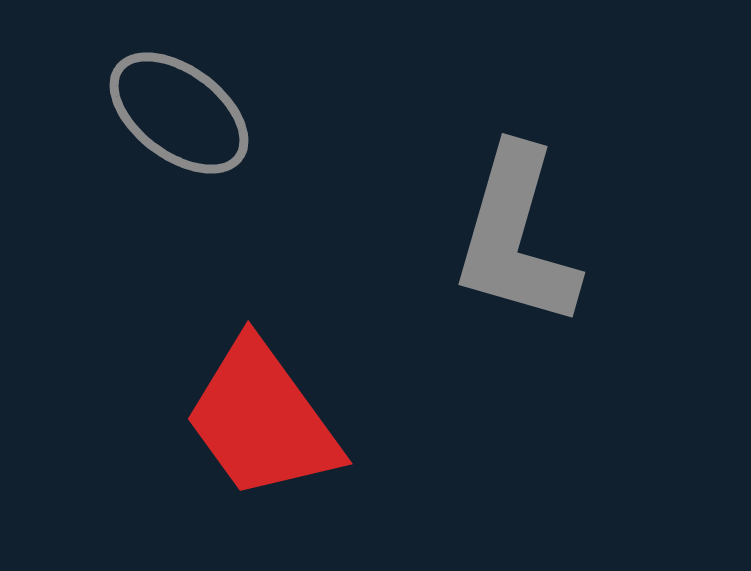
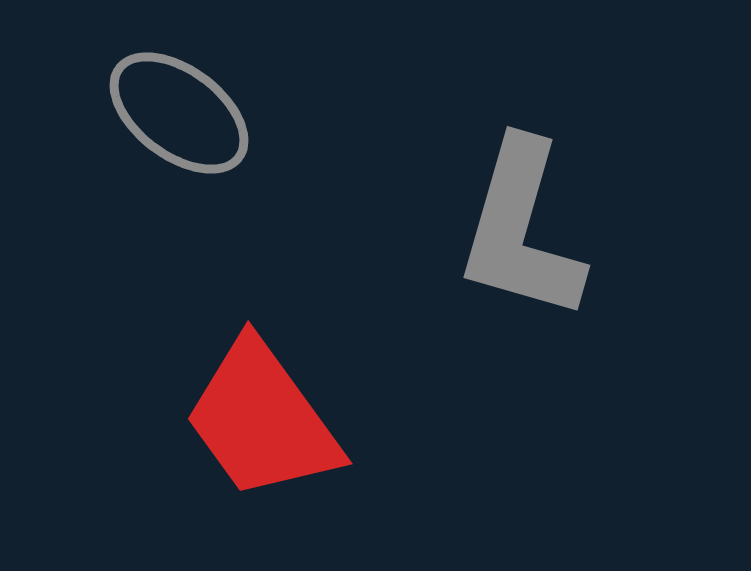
gray L-shape: moved 5 px right, 7 px up
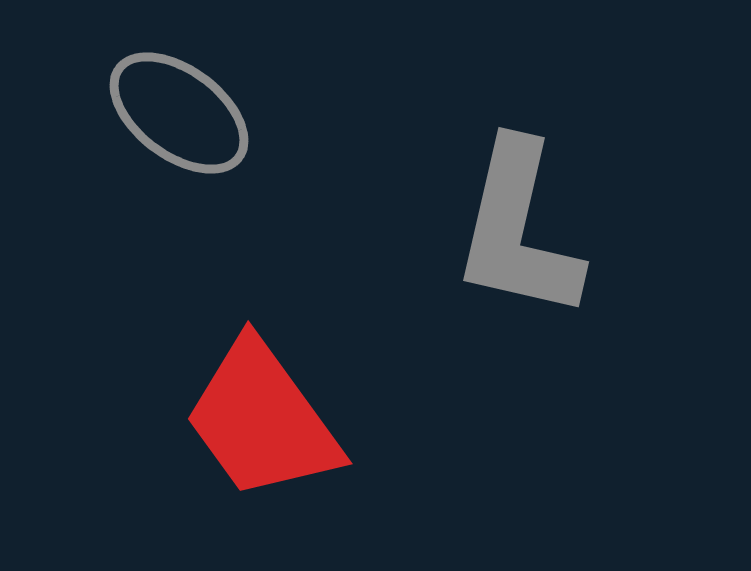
gray L-shape: moved 3 px left; rotated 3 degrees counterclockwise
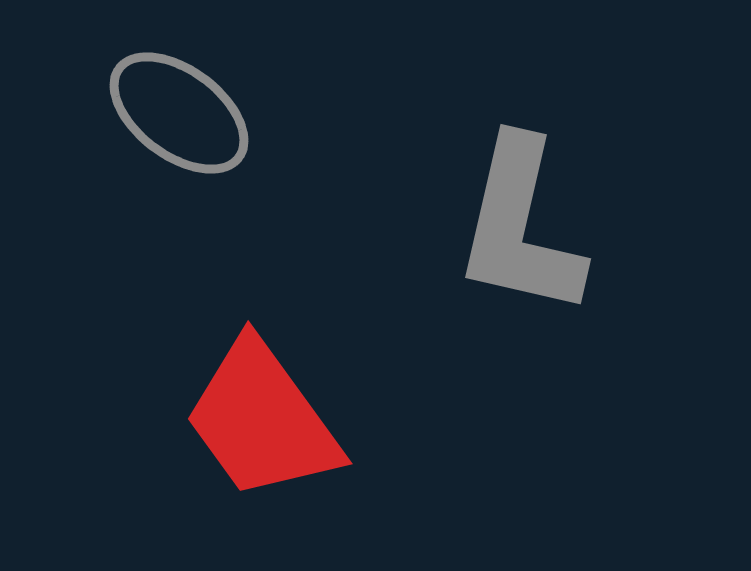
gray L-shape: moved 2 px right, 3 px up
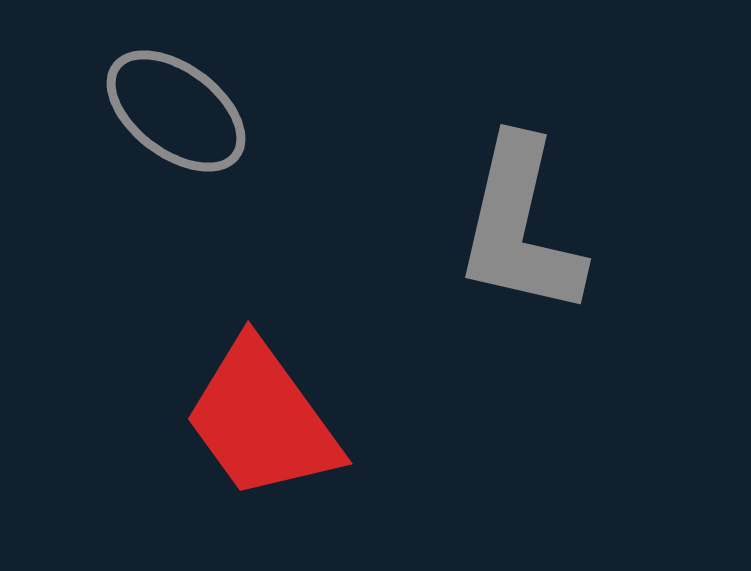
gray ellipse: moved 3 px left, 2 px up
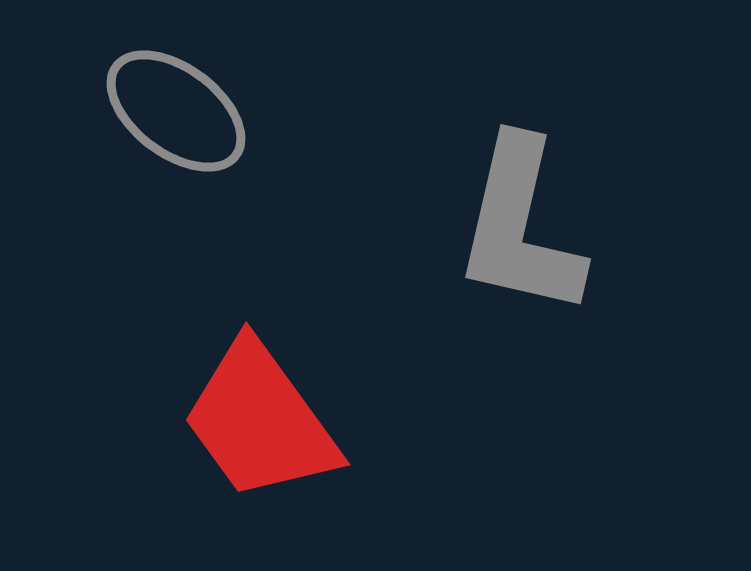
red trapezoid: moved 2 px left, 1 px down
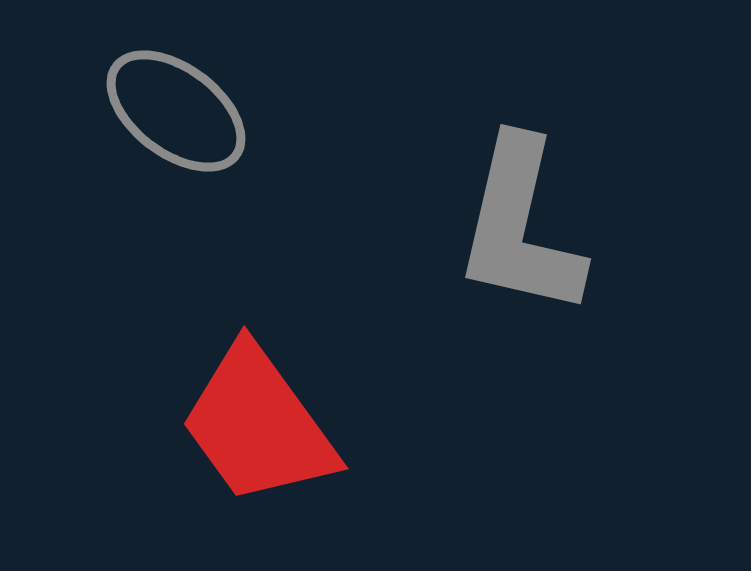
red trapezoid: moved 2 px left, 4 px down
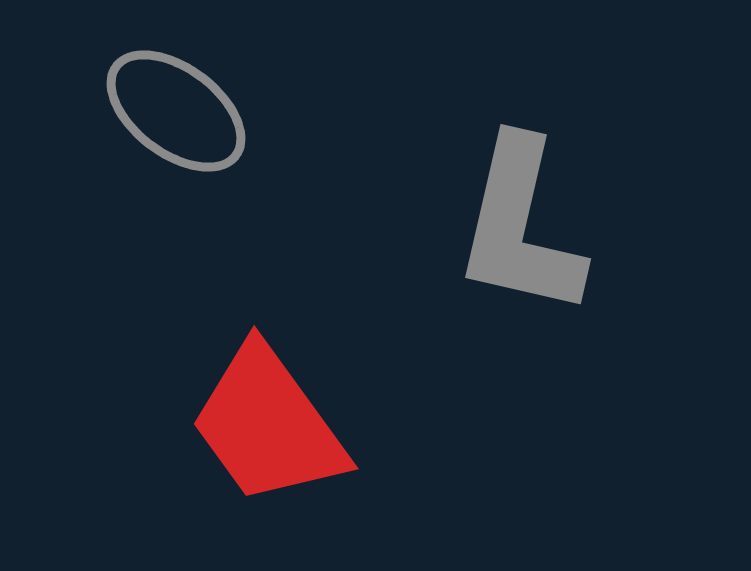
red trapezoid: moved 10 px right
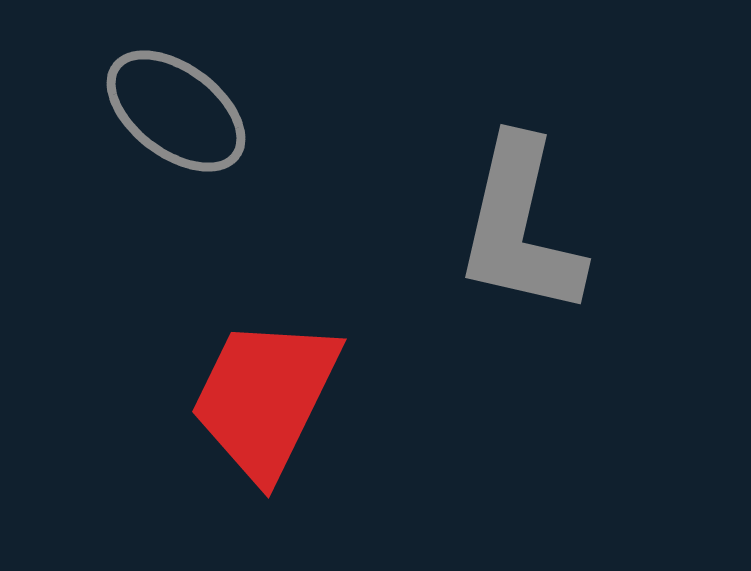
red trapezoid: moved 3 px left, 27 px up; rotated 62 degrees clockwise
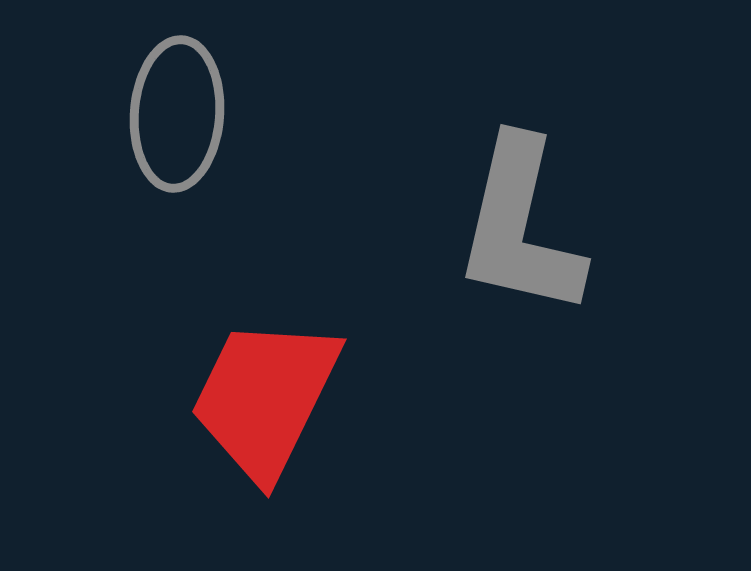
gray ellipse: moved 1 px right, 3 px down; rotated 57 degrees clockwise
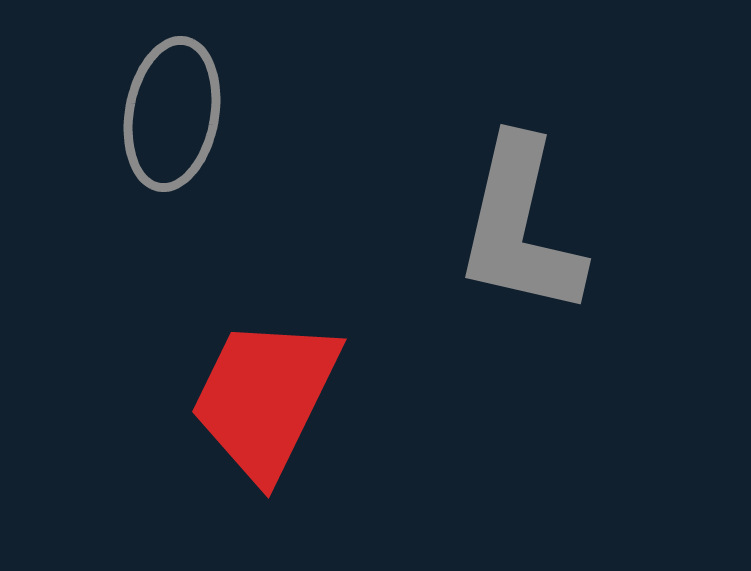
gray ellipse: moved 5 px left; rotated 6 degrees clockwise
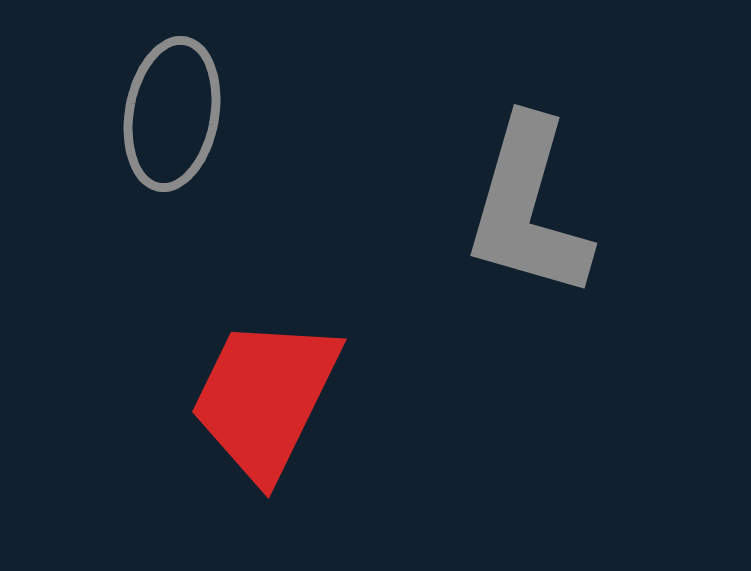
gray L-shape: moved 8 px right, 19 px up; rotated 3 degrees clockwise
